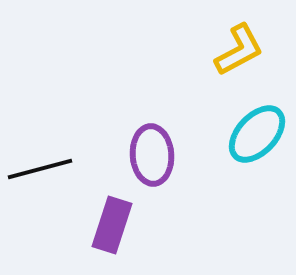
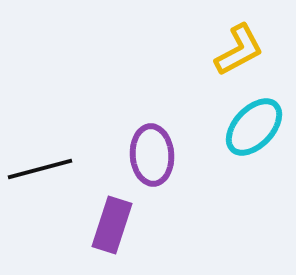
cyan ellipse: moved 3 px left, 7 px up
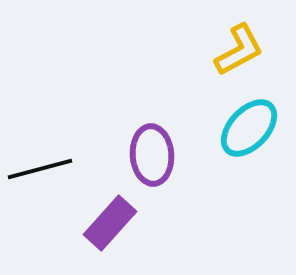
cyan ellipse: moved 5 px left, 1 px down
purple rectangle: moved 2 px left, 2 px up; rotated 24 degrees clockwise
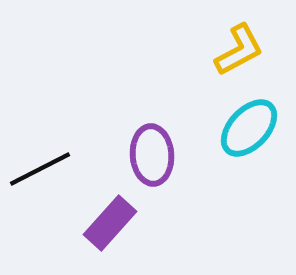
black line: rotated 12 degrees counterclockwise
